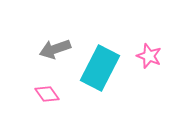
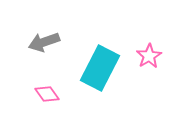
gray arrow: moved 11 px left, 7 px up
pink star: rotated 20 degrees clockwise
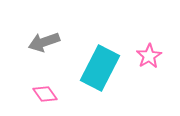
pink diamond: moved 2 px left
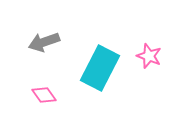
pink star: rotated 20 degrees counterclockwise
pink diamond: moved 1 px left, 1 px down
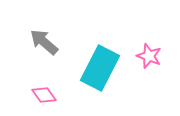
gray arrow: rotated 60 degrees clockwise
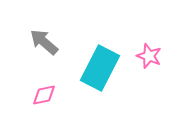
pink diamond: rotated 65 degrees counterclockwise
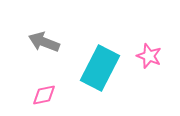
gray arrow: rotated 20 degrees counterclockwise
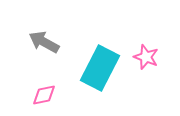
gray arrow: rotated 8 degrees clockwise
pink star: moved 3 px left, 1 px down
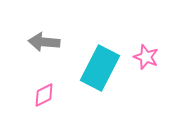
gray arrow: rotated 24 degrees counterclockwise
pink diamond: rotated 15 degrees counterclockwise
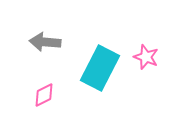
gray arrow: moved 1 px right
